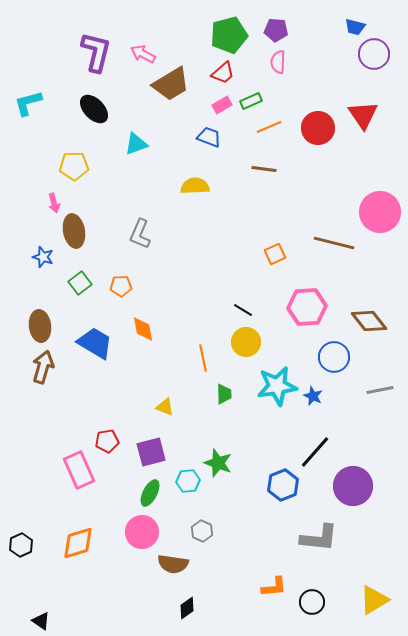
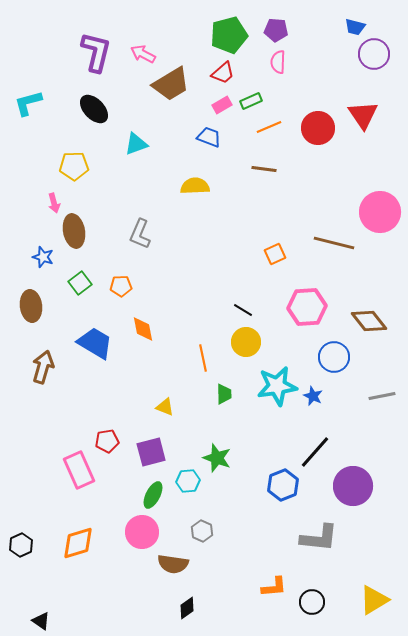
brown ellipse at (40, 326): moved 9 px left, 20 px up
gray line at (380, 390): moved 2 px right, 6 px down
green star at (218, 463): moved 1 px left, 5 px up
green ellipse at (150, 493): moved 3 px right, 2 px down
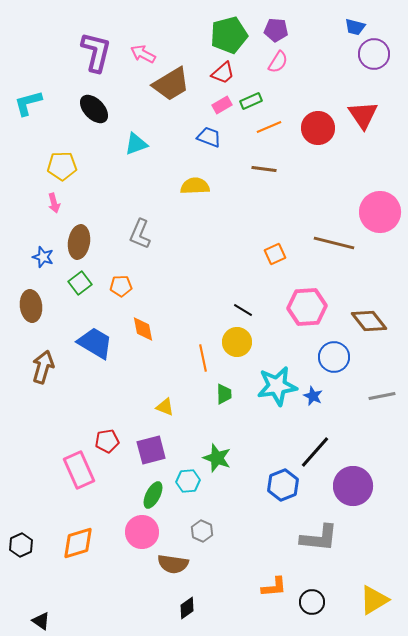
pink semicircle at (278, 62): rotated 150 degrees counterclockwise
yellow pentagon at (74, 166): moved 12 px left
brown ellipse at (74, 231): moved 5 px right, 11 px down; rotated 20 degrees clockwise
yellow circle at (246, 342): moved 9 px left
purple square at (151, 452): moved 2 px up
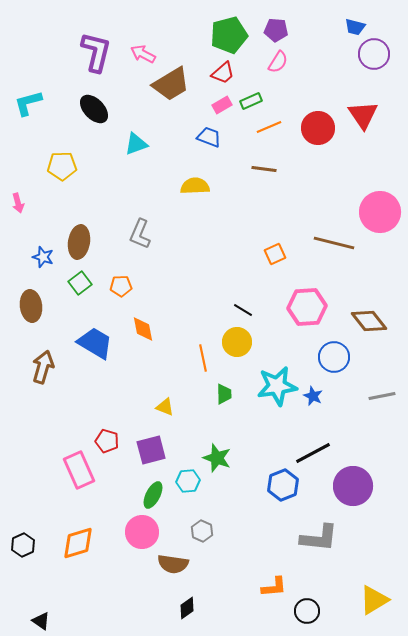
pink arrow at (54, 203): moved 36 px left
red pentagon at (107, 441): rotated 25 degrees clockwise
black line at (315, 452): moved 2 px left, 1 px down; rotated 21 degrees clockwise
black hexagon at (21, 545): moved 2 px right
black circle at (312, 602): moved 5 px left, 9 px down
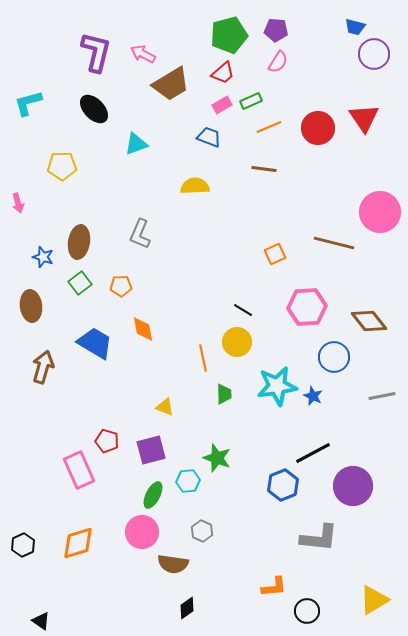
red triangle at (363, 115): moved 1 px right, 3 px down
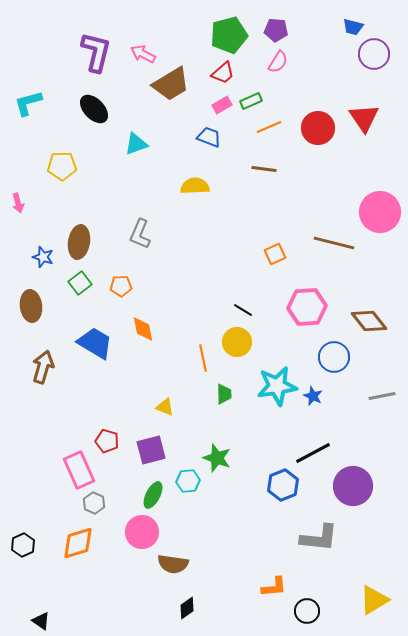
blue trapezoid at (355, 27): moved 2 px left
gray hexagon at (202, 531): moved 108 px left, 28 px up
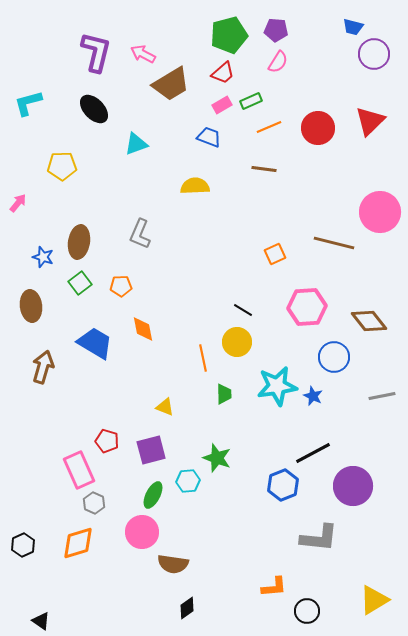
red triangle at (364, 118): moved 6 px right, 3 px down; rotated 20 degrees clockwise
pink arrow at (18, 203): rotated 126 degrees counterclockwise
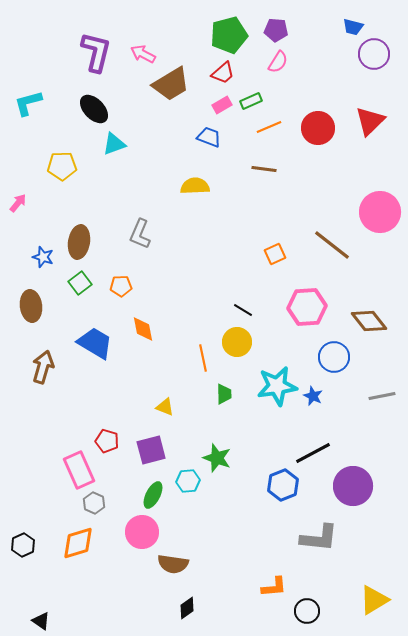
cyan triangle at (136, 144): moved 22 px left
brown line at (334, 243): moved 2 px left, 2 px down; rotated 24 degrees clockwise
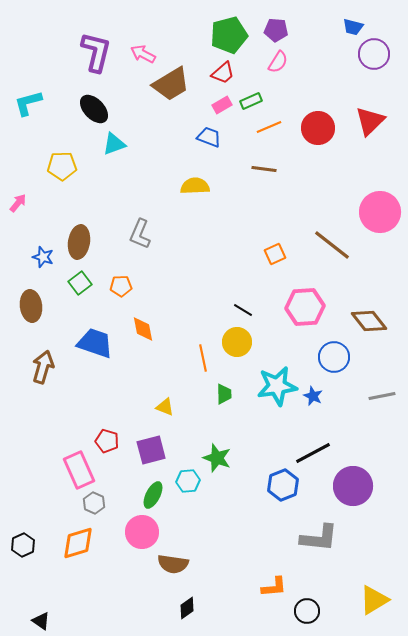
pink hexagon at (307, 307): moved 2 px left
blue trapezoid at (95, 343): rotated 12 degrees counterclockwise
